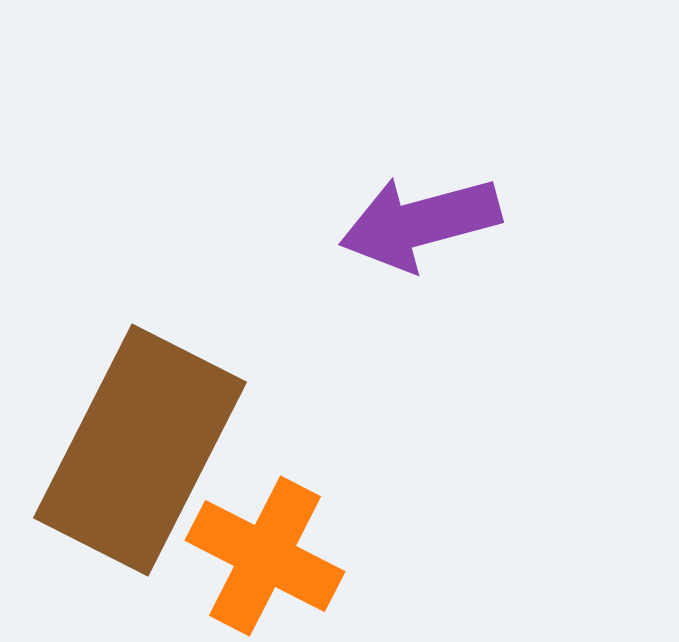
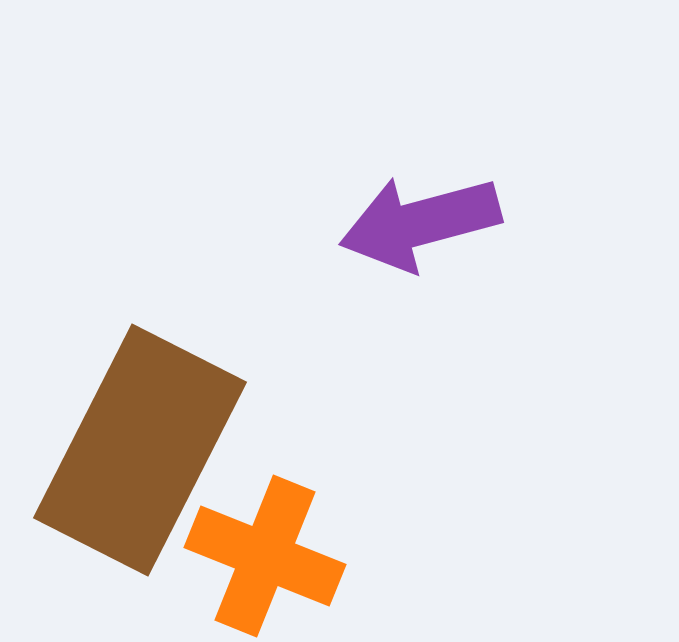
orange cross: rotated 5 degrees counterclockwise
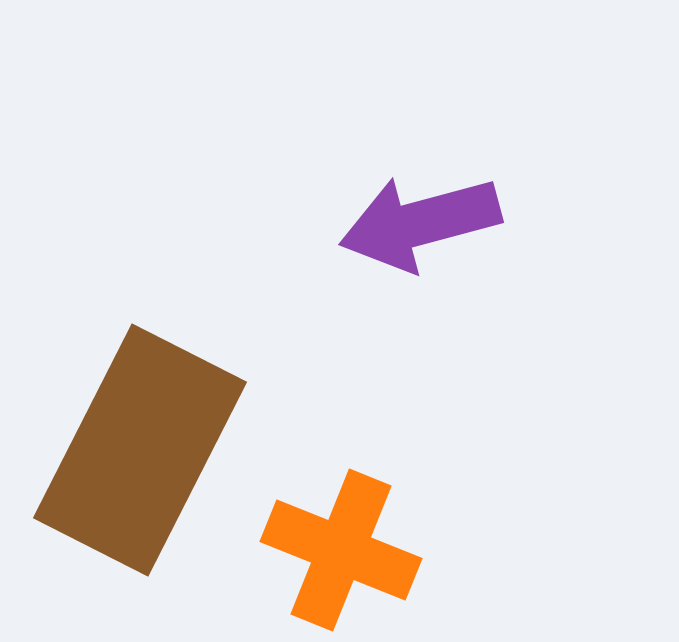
orange cross: moved 76 px right, 6 px up
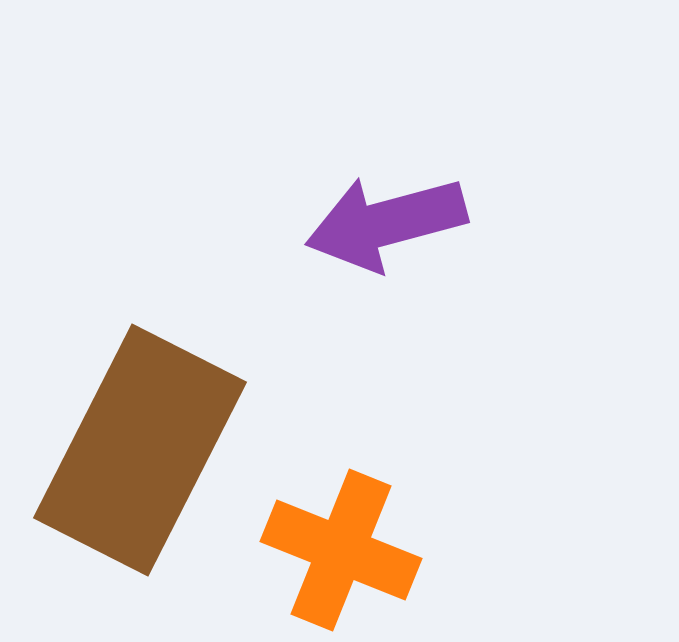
purple arrow: moved 34 px left
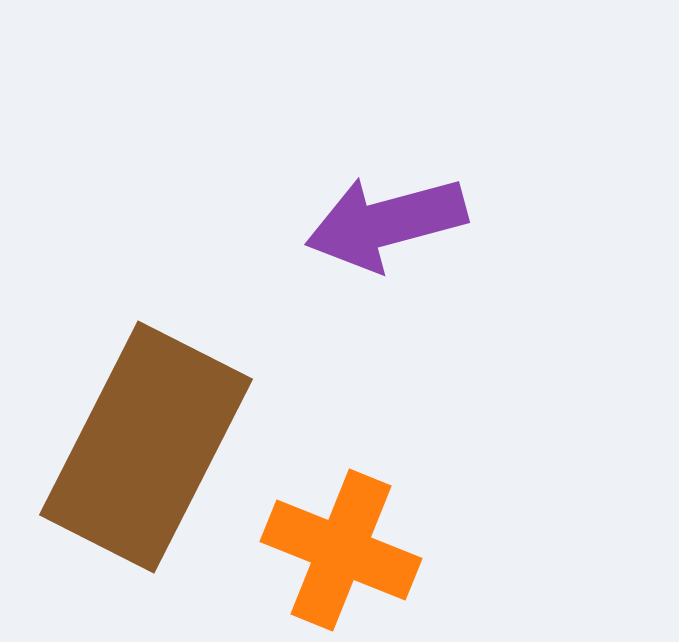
brown rectangle: moved 6 px right, 3 px up
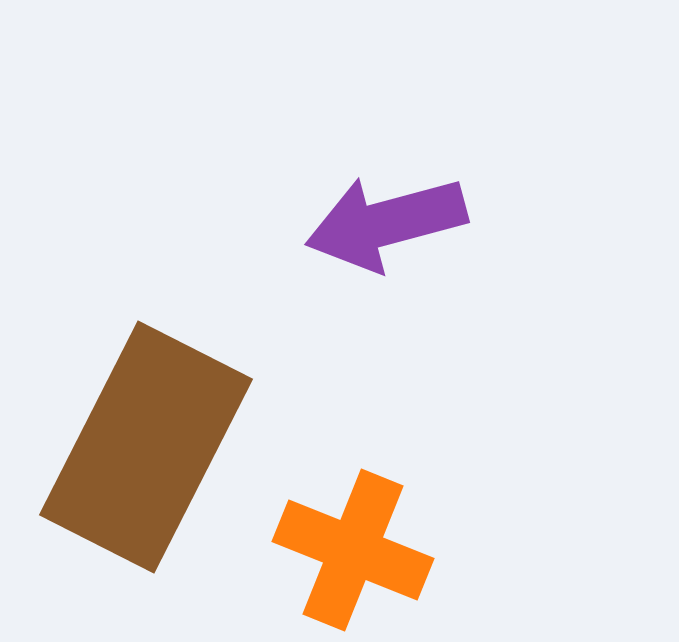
orange cross: moved 12 px right
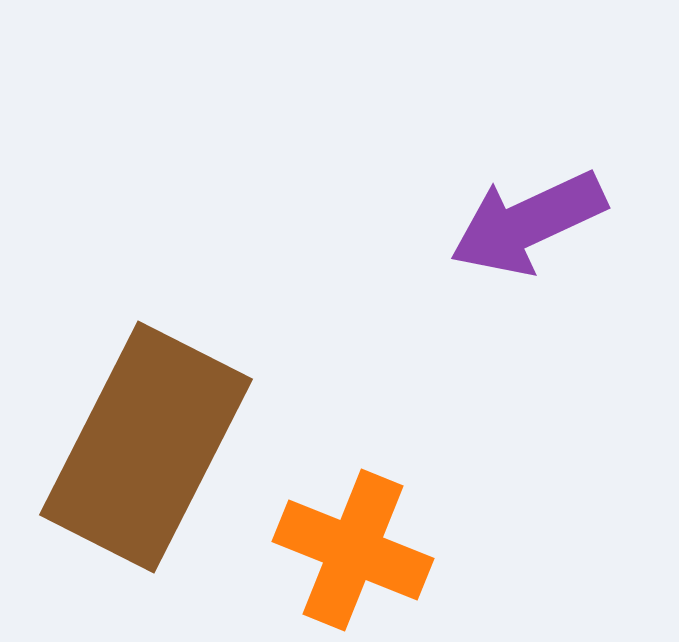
purple arrow: moved 142 px right; rotated 10 degrees counterclockwise
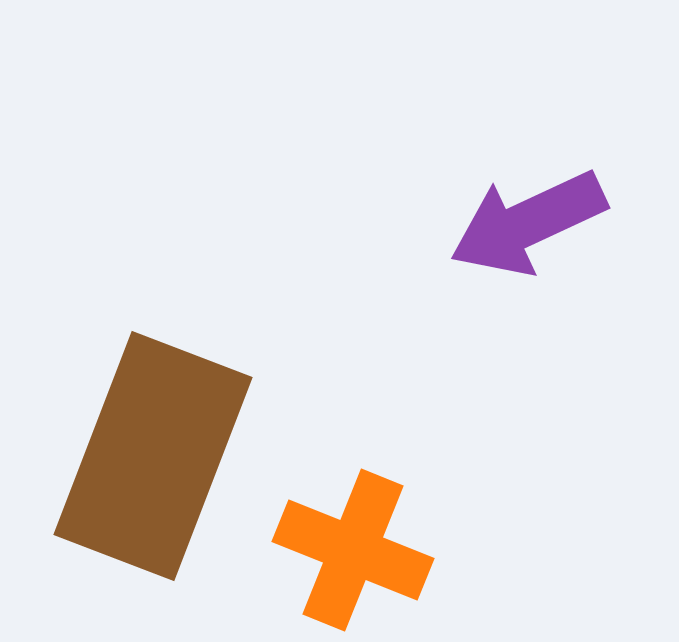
brown rectangle: moved 7 px right, 9 px down; rotated 6 degrees counterclockwise
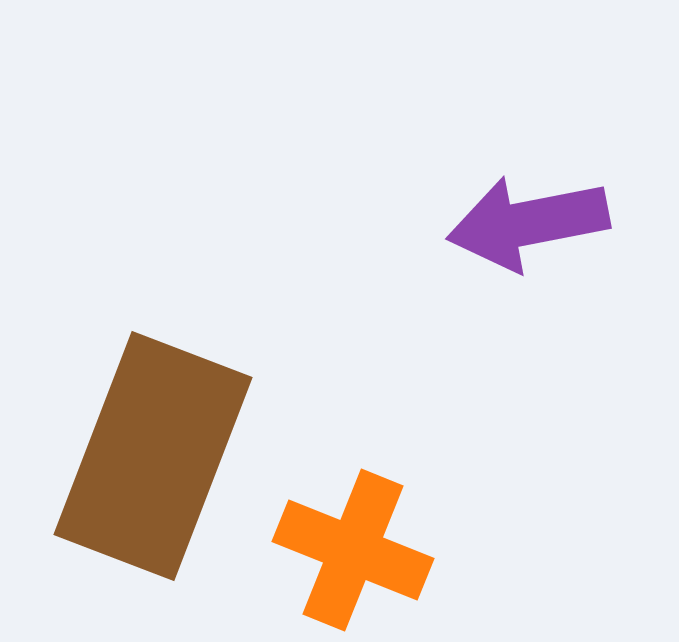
purple arrow: rotated 14 degrees clockwise
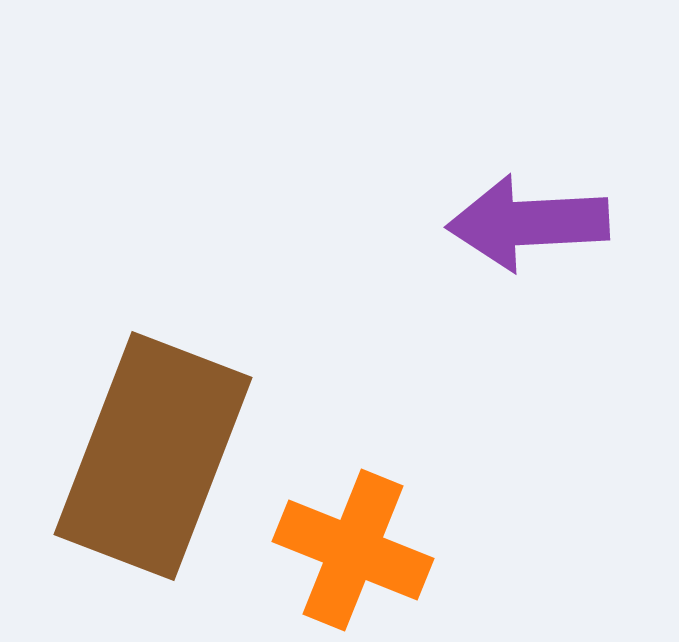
purple arrow: rotated 8 degrees clockwise
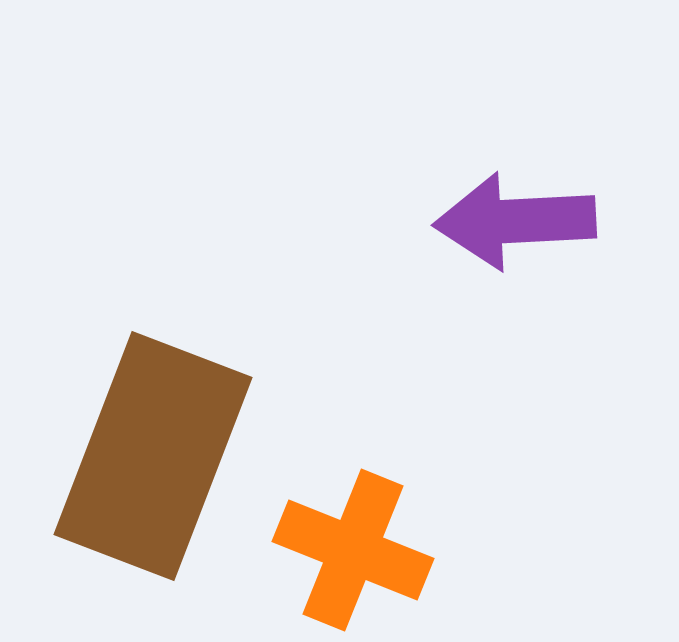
purple arrow: moved 13 px left, 2 px up
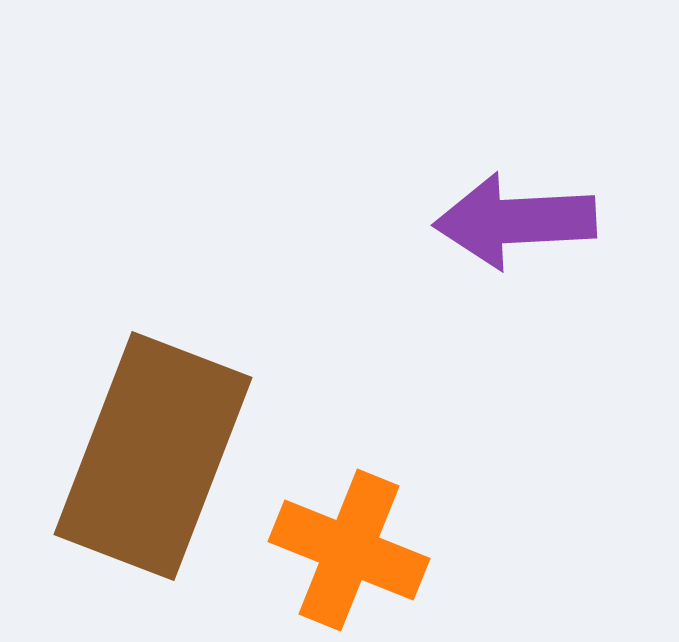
orange cross: moved 4 px left
